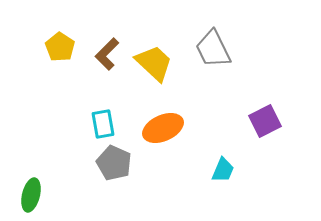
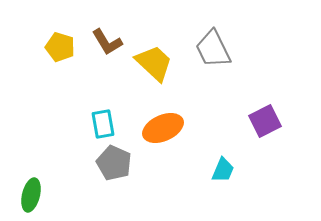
yellow pentagon: rotated 16 degrees counterclockwise
brown L-shape: moved 12 px up; rotated 76 degrees counterclockwise
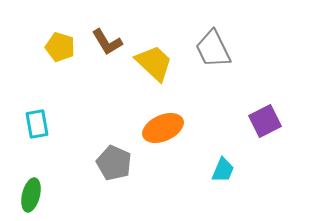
cyan rectangle: moved 66 px left
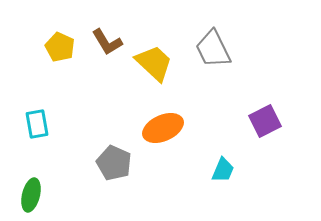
yellow pentagon: rotated 8 degrees clockwise
